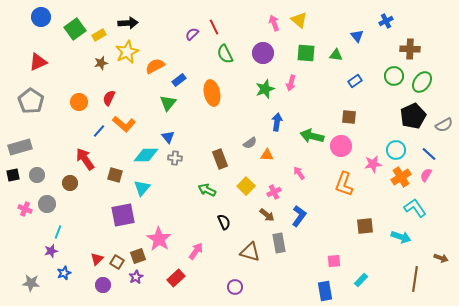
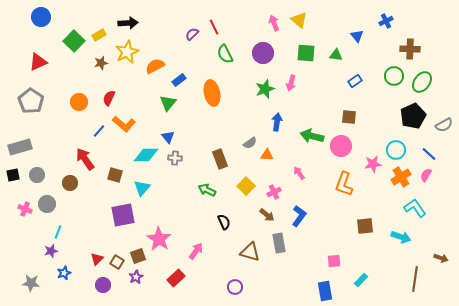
green square at (75, 29): moved 1 px left, 12 px down; rotated 10 degrees counterclockwise
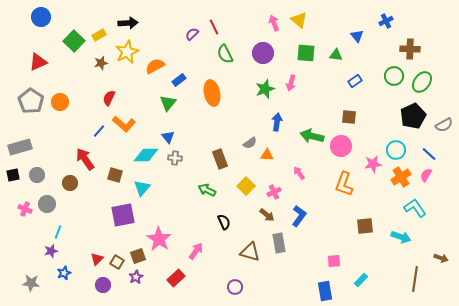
orange circle at (79, 102): moved 19 px left
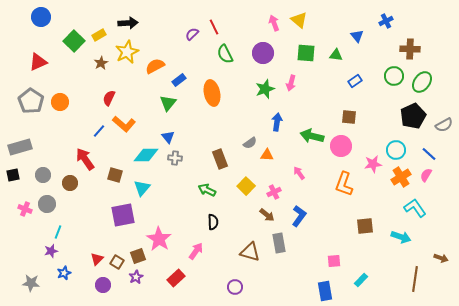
brown star at (101, 63): rotated 16 degrees counterclockwise
gray circle at (37, 175): moved 6 px right
black semicircle at (224, 222): moved 11 px left; rotated 21 degrees clockwise
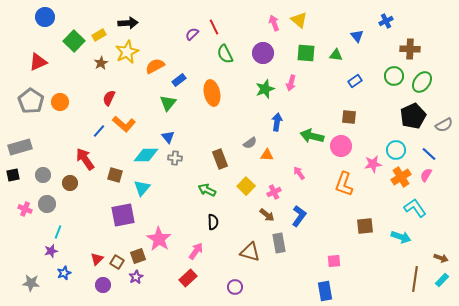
blue circle at (41, 17): moved 4 px right
red rectangle at (176, 278): moved 12 px right
cyan rectangle at (361, 280): moved 81 px right
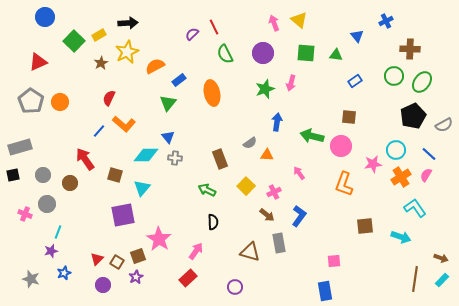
pink cross at (25, 209): moved 5 px down
gray star at (31, 283): moved 4 px up; rotated 12 degrees clockwise
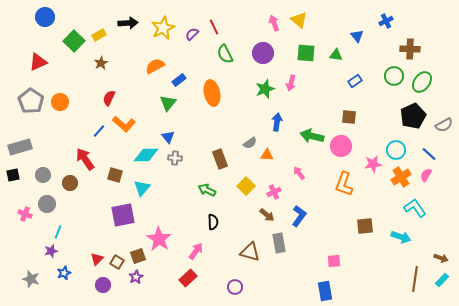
yellow star at (127, 52): moved 36 px right, 24 px up
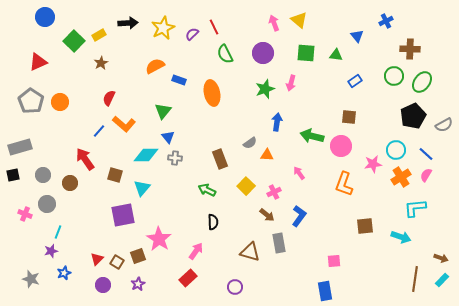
blue rectangle at (179, 80): rotated 56 degrees clockwise
green triangle at (168, 103): moved 5 px left, 8 px down
blue line at (429, 154): moved 3 px left
cyan L-shape at (415, 208): rotated 60 degrees counterclockwise
purple star at (136, 277): moved 2 px right, 7 px down
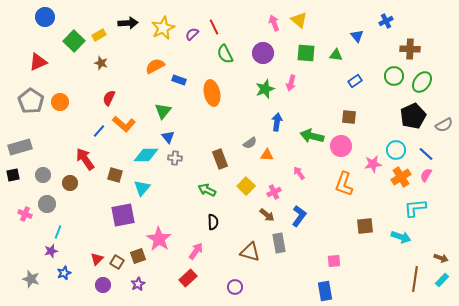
brown star at (101, 63): rotated 24 degrees counterclockwise
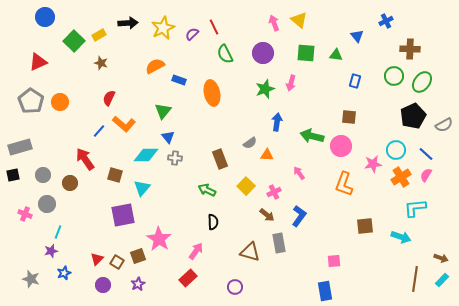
blue rectangle at (355, 81): rotated 40 degrees counterclockwise
